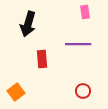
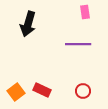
red rectangle: moved 31 px down; rotated 60 degrees counterclockwise
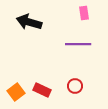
pink rectangle: moved 1 px left, 1 px down
black arrow: moved 1 px right, 2 px up; rotated 90 degrees clockwise
red circle: moved 8 px left, 5 px up
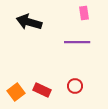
purple line: moved 1 px left, 2 px up
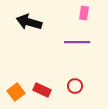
pink rectangle: rotated 16 degrees clockwise
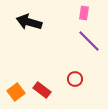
purple line: moved 12 px right, 1 px up; rotated 45 degrees clockwise
red circle: moved 7 px up
red rectangle: rotated 12 degrees clockwise
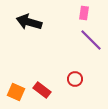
purple line: moved 2 px right, 1 px up
orange square: rotated 30 degrees counterclockwise
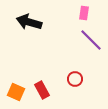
red rectangle: rotated 24 degrees clockwise
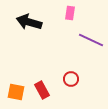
pink rectangle: moved 14 px left
purple line: rotated 20 degrees counterclockwise
red circle: moved 4 px left
orange square: rotated 12 degrees counterclockwise
